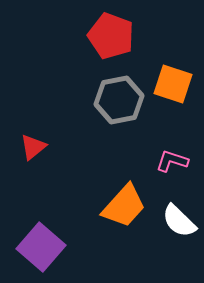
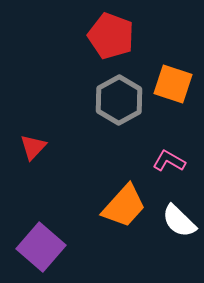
gray hexagon: rotated 18 degrees counterclockwise
red triangle: rotated 8 degrees counterclockwise
pink L-shape: moved 3 px left; rotated 12 degrees clockwise
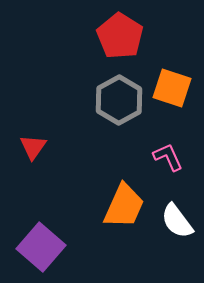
red pentagon: moved 9 px right; rotated 12 degrees clockwise
orange square: moved 1 px left, 4 px down
red triangle: rotated 8 degrees counterclockwise
pink L-shape: moved 1 px left, 4 px up; rotated 36 degrees clockwise
orange trapezoid: rotated 18 degrees counterclockwise
white semicircle: moved 2 px left; rotated 9 degrees clockwise
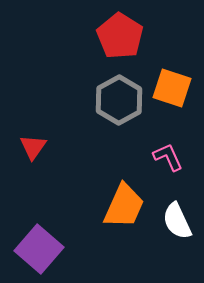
white semicircle: rotated 12 degrees clockwise
purple square: moved 2 px left, 2 px down
